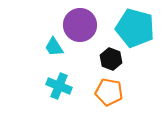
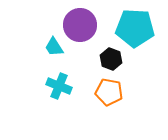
cyan pentagon: rotated 12 degrees counterclockwise
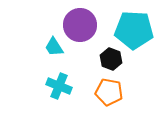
cyan pentagon: moved 1 px left, 2 px down
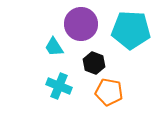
purple circle: moved 1 px right, 1 px up
cyan pentagon: moved 3 px left
black hexagon: moved 17 px left, 4 px down
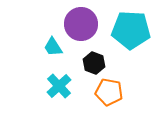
cyan trapezoid: moved 1 px left
cyan cross: rotated 25 degrees clockwise
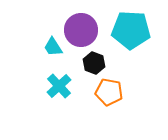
purple circle: moved 6 px down
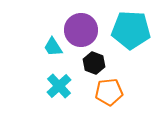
orange pentagon: rotated 16 degrees counterclockwise
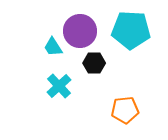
purple circle: moved 1 px left, 1 px down
black hexagon: rotated 20 degrees counterclockwise
orange pentagon: moved 16 px right, 18 px down
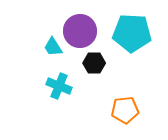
cyan pentagon: moved 1 px right, 3 px down
cyan cross: rotated 25 degrees counterclockwise
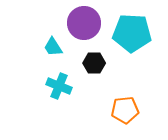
purple circle: moved 4 px right, 8 px up
